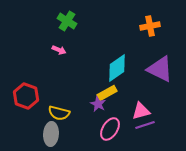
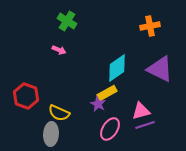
yellow semicircle: rotated 10 degrees clockwise
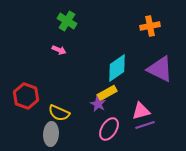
pink ellipse: moved 1 px left
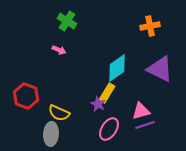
yellow rectangle: rotated 30 degrees counterclockwise
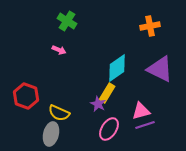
gray ellipse: rotated 10 degrees clockwise
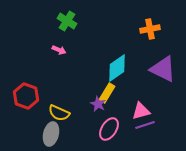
orange cross: moved 3 px down
purple triangle: moved 3 px right
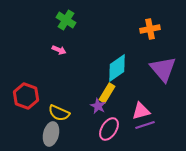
green cross: moved 1 px left, 1 px up
purple triangle: rotated 24 degrees clockwise
purple star: moved 2 px down
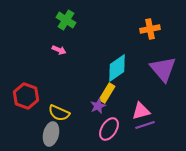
purple star: rotated 21 degrees clockwise
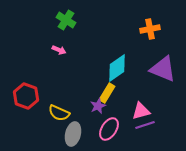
purple triangle: rotated 28 degrees counterclockwise
gray ellipse: moved 22 px right
